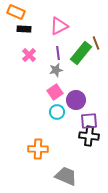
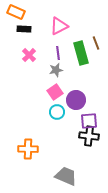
green rectangle: rotated 55 degrees counterclockwise
orange cross: moved 10 px left
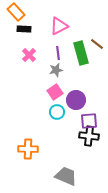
orange rectangle: rotated 24 degrees clockwise
brown line: moved 1 px right, 1 px down; rotated 32 degrees counterclockwise
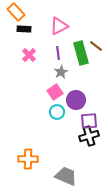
brown line: moved 1 px left, 2 px down
gray star: moved 5 px right, 2 px down; rotated 16 degrees counterclockwise
black cross: rotated 24 degrees counterclockwise
orange cross: moved 10 px down
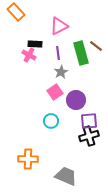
black rectangle: moved 11 px right, 15 px down
pink cross: rotated 16 degrees counterclockwise
cyan circle: moved 6 px left, 9 px down
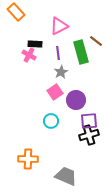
brown line: moved 5 px up
green rectangle: moved 1 px up
black cross: moved 1 px up
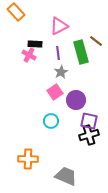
purple square: rotated 18 degrees clockwise
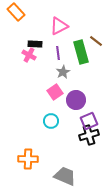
gray star: moved 2 px right
purple square: rotated 36 degrees counterclockwise
gray trapezoid: moved 1 px left
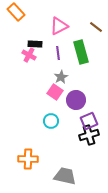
brown line: moved 14 px up
gray star: moved 2 px left, 5 px down
pink square: rotated 21 degrees counterclockwise
gray trapezoid: rotated 10 degrees counterclockwise
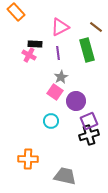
pink triangle: moved 1 px right, 1 px down
green rectangle: moved 6 px right, 2 px up
purple circle: moved 1 px down
